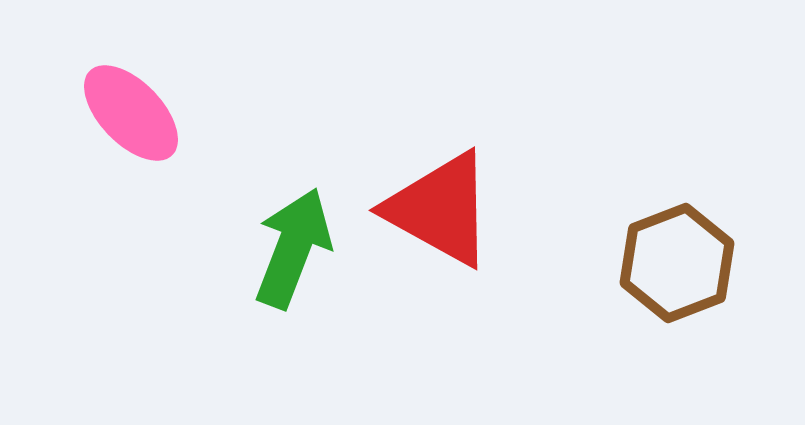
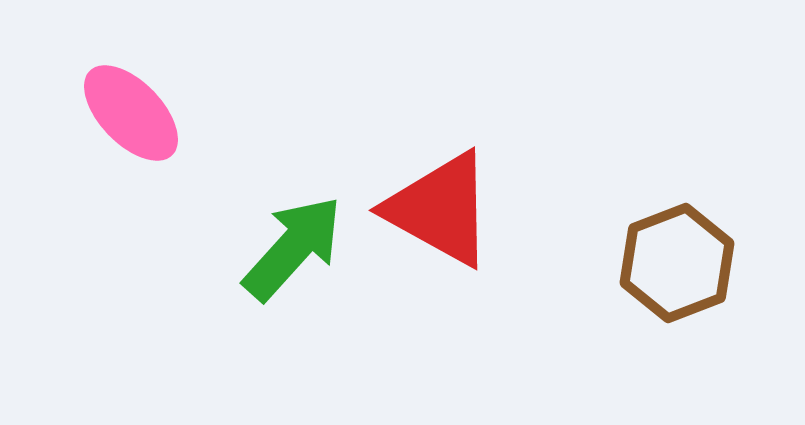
green arrow: rotated 21 degrees clockwise
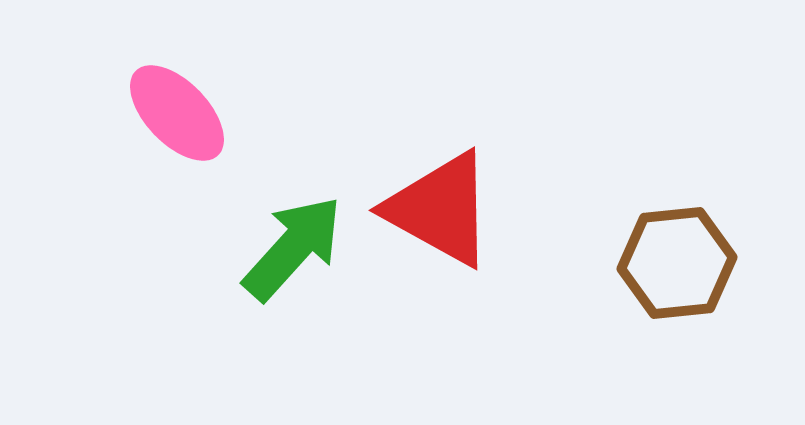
pink ellipse: moved 46 px right
brown hexagon: rotated 15 degrees clockwise
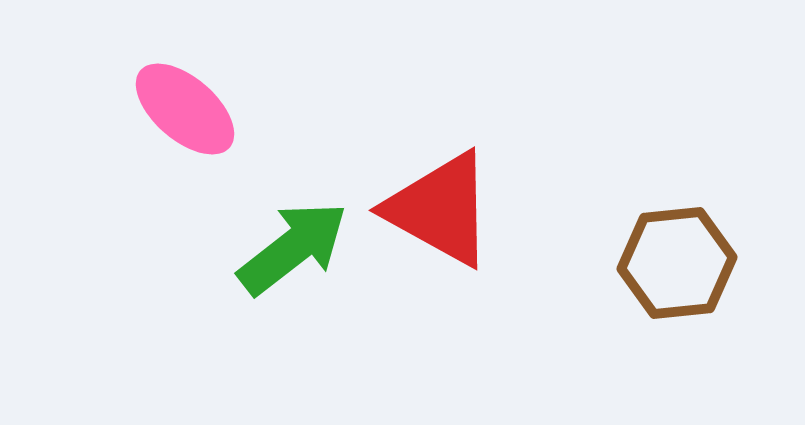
pink ellipse: moved 8 px right, 4 px up; rotated 5 degrees counterclockwise
green arrow: rotated 10 degrees clockwise
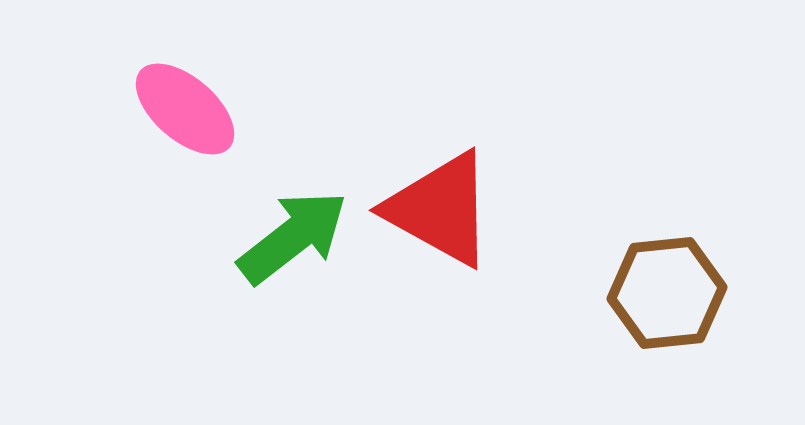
green arrow: moved 11 px up
brown hexagon: moved 10 px left, 30 px down
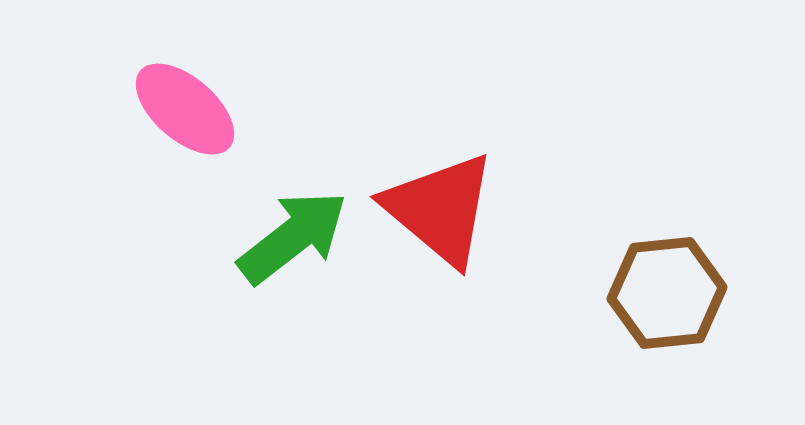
red triangle: rotated 11 degrees clockwise
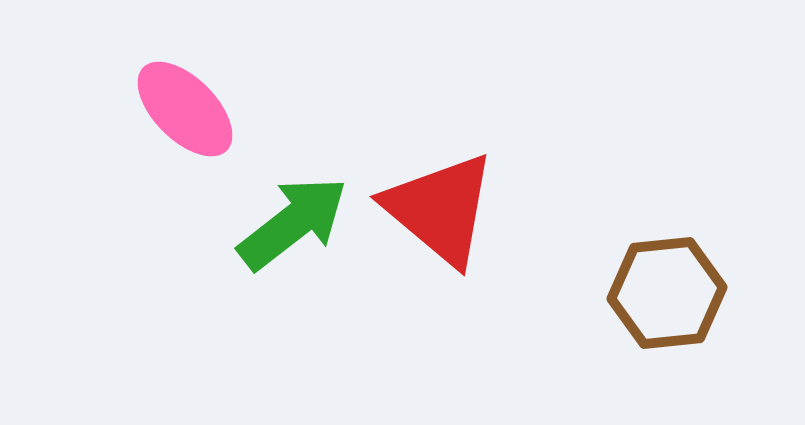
pink ellipse: rotated 4 degrees clockwise
green arrow: moved 14 px up
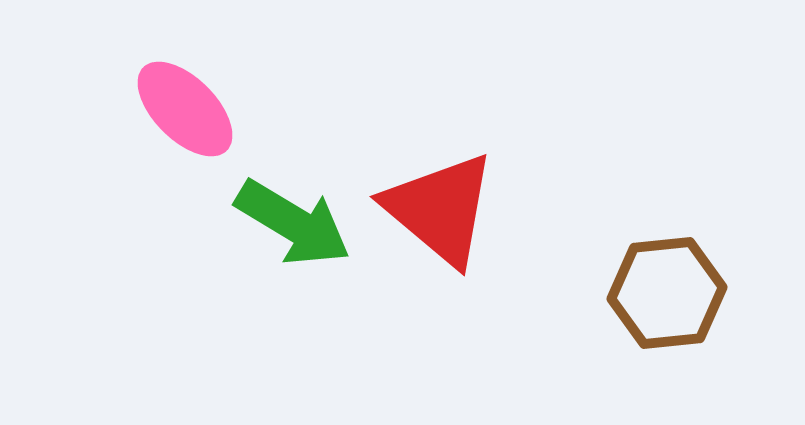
green arrow: rotated 69 degrees clockwise
